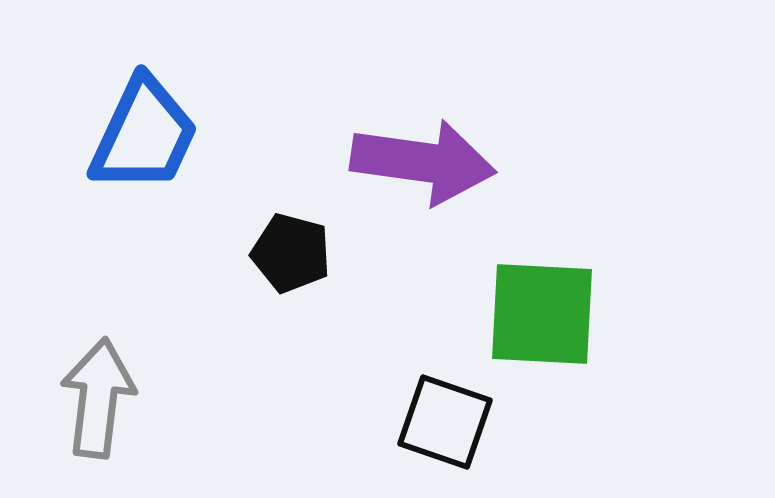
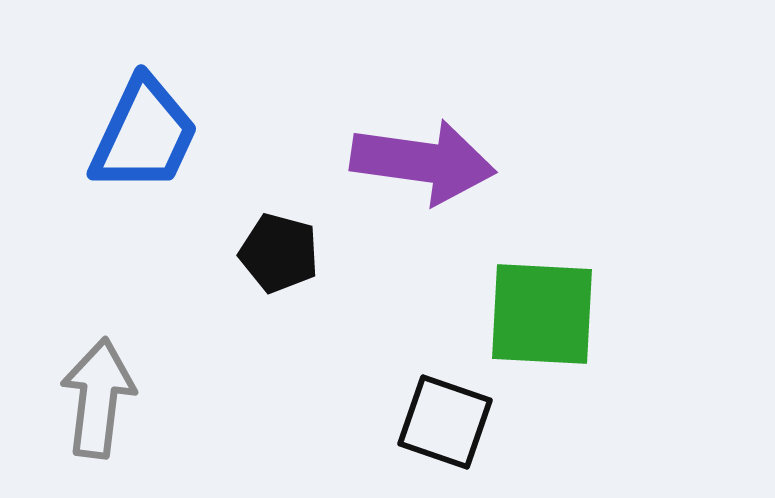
black pentagon: moved 12 px left
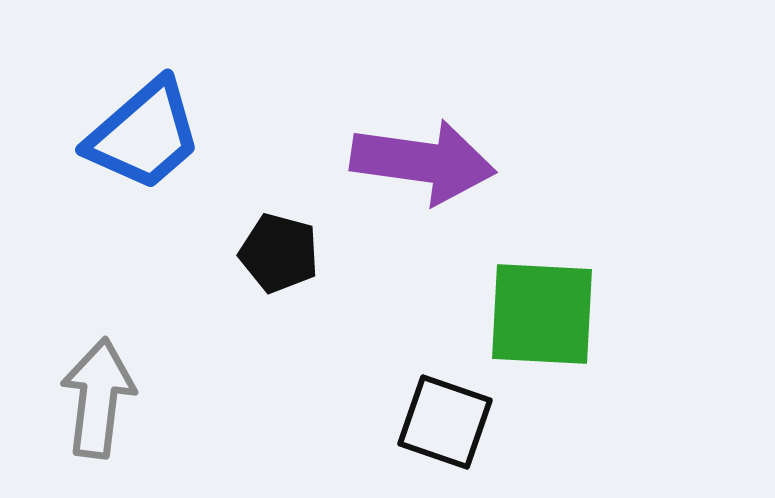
blue trapezoid: rotated 24 degrees clockwise
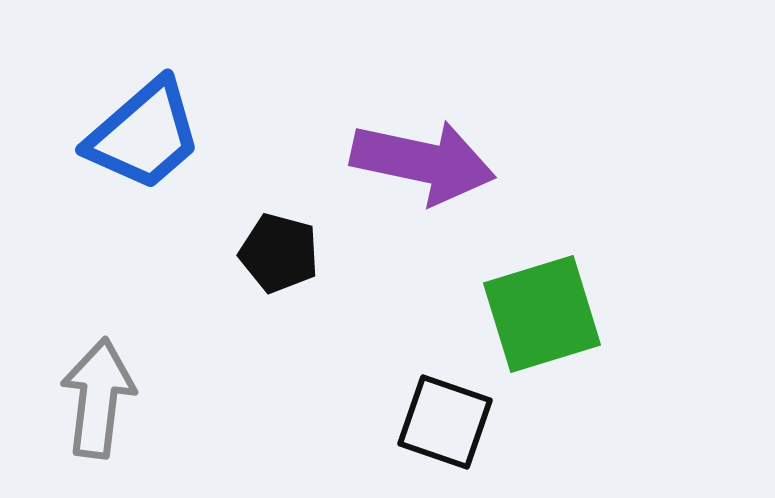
purple arrow: rotated 4 degrees clockwise
green square: rotated 20 degrees counterclockwise
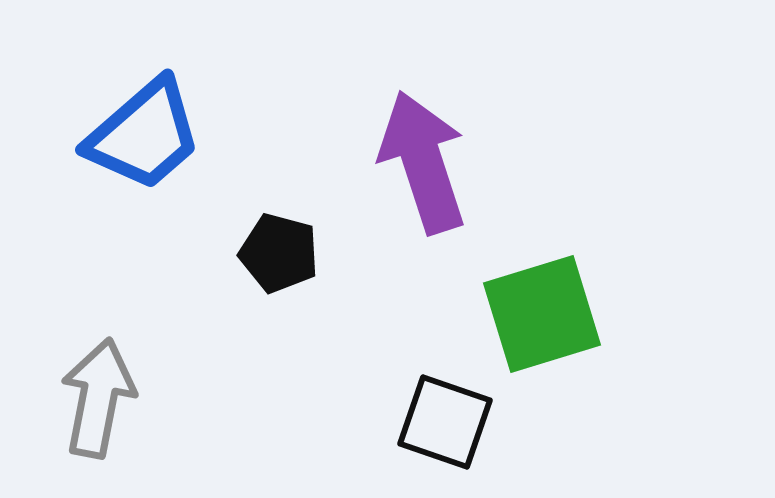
purple arrow: rotated 120 degrees counterclockwise
gray arrow: rotated 4 degrees clockwise
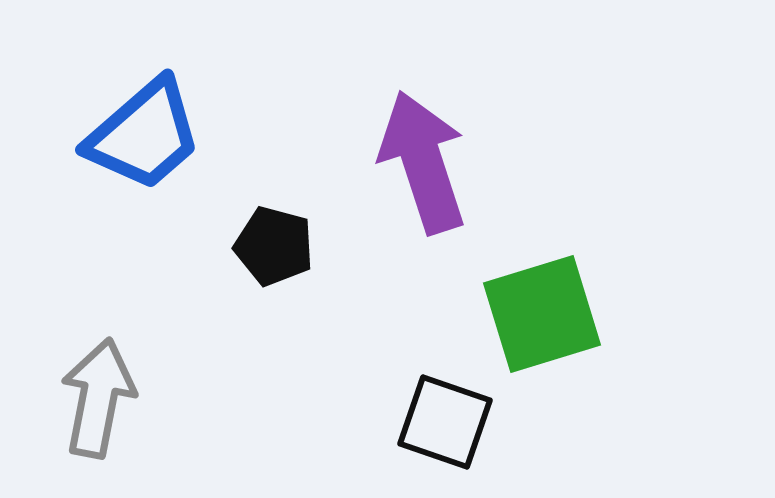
black pentagon: moved 5 px left, 7 px up
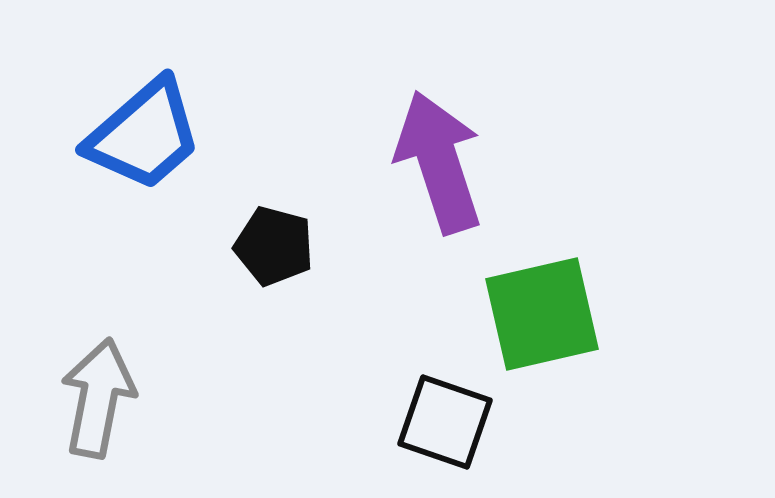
purple arrow: moved 16 px right
green square: rotated 4 degrees clockwise
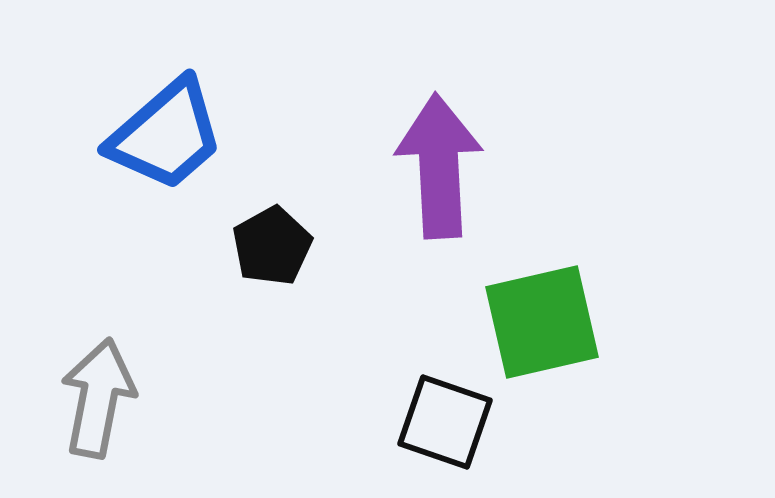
blue trapezoid: moved 22 px right
purple arrow: moved 4 px down; rotated 15 degrees clockwise
black pentagon: moved 2 px left; rotated 28 degrees clockwise
green square: moved 8 px down
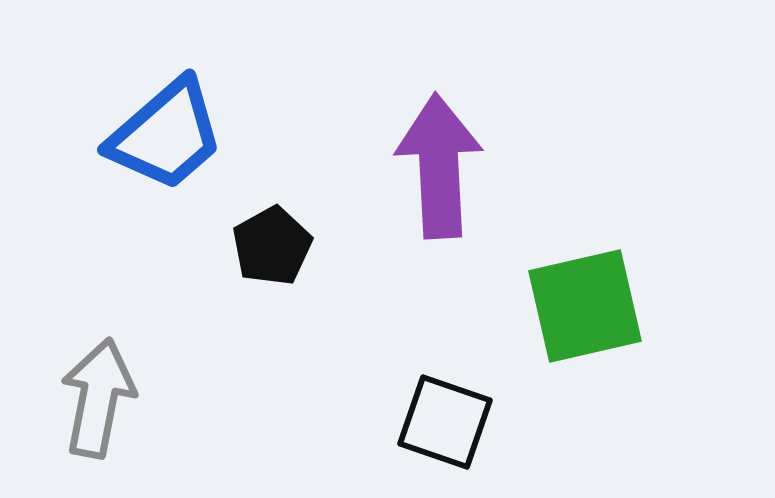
green square: moved 43 px right, 16 px up
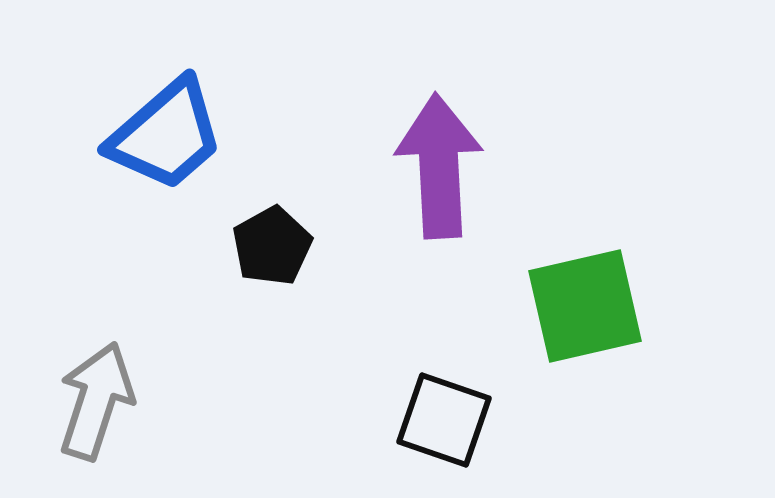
gray arrow: moved 2 px left, 3 px down; rotated 7 degrees clockwise
black square: moved 1 px left, 2 px up
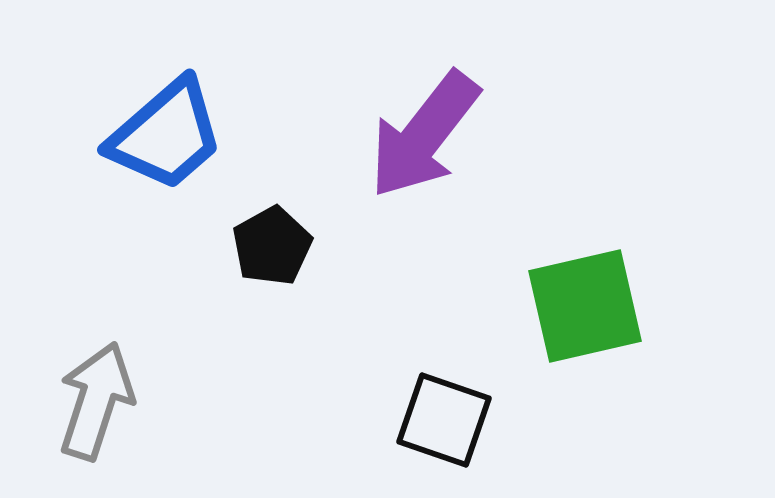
purple arrow: moved 15 px left, 31 px up; rotated 139 degrees counterclockwise
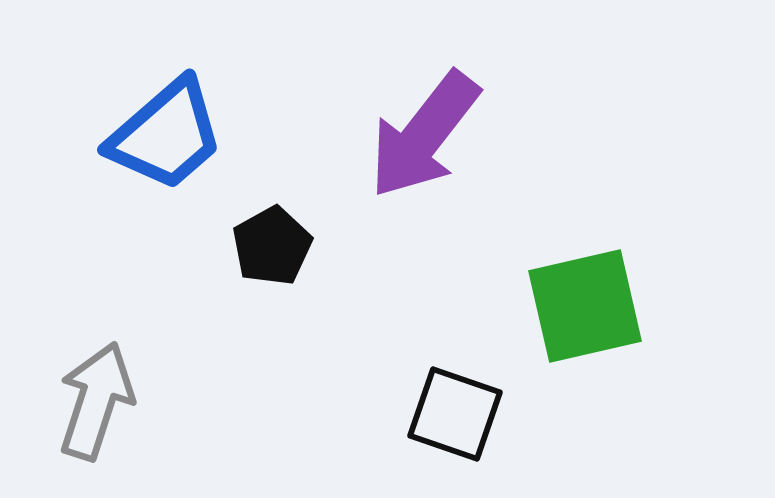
black square: moved 11 px right, 6 px up
